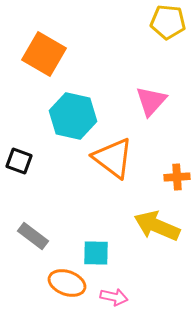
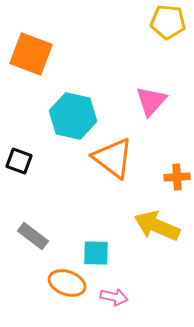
orange square: moved 13 px left; rotated 9 degrees counterclockwise
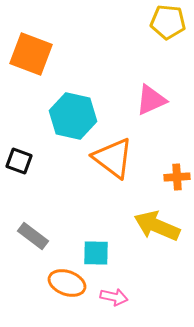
pink triangle: moved 1 px up; rotated 24 degrees clockwise
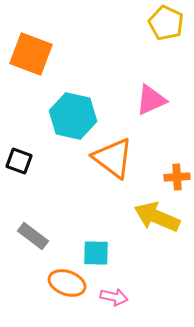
yellow pentagon: moved 2 px left, 1 px down; rotated 20 degrees clockwise
yellow arrow: moved 9 px up
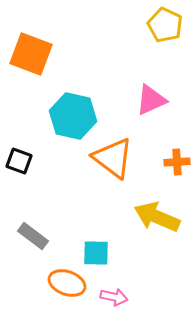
yellow pentagon: moved 1 px left, 2 px down
orange cross: moved 15 px up
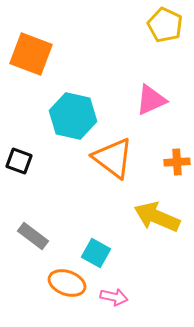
cyan square: rotated 28 degrees clockwise
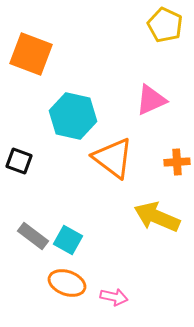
cyan square: moved 28 px left, 13 px up
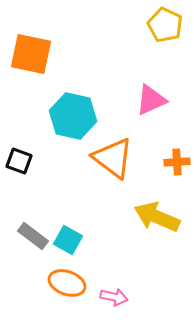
orange square: rotated 9 degrees counterclockwise
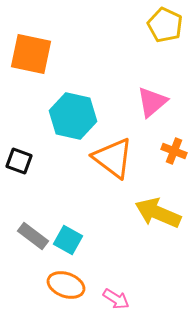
pink triangle: moved 1 px right, 2 px down; rotated 16 degrees counterclockwise
orange cross: moved 3 px left, 11 px up; rotated 25 degrees clockwise
yellow arrow: moved 1 px right, 4 px up
orange ellipse: moved 1 px left, 2 px down
pink arrow: moved 2 px right, 2 px down; rotated 20 degrees clockwise
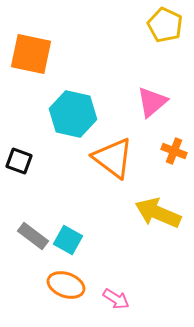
cyan hexagon: moved 2 px up
